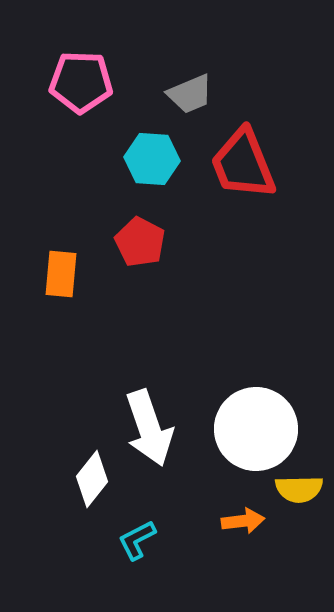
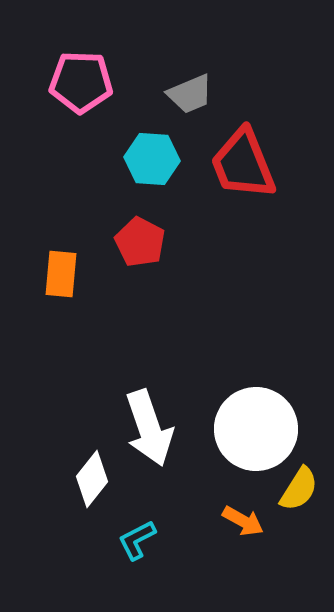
yellow semicircle: rotated 57 degrees counterclockwise
orange arrow: rotated 36 degrees clockwise
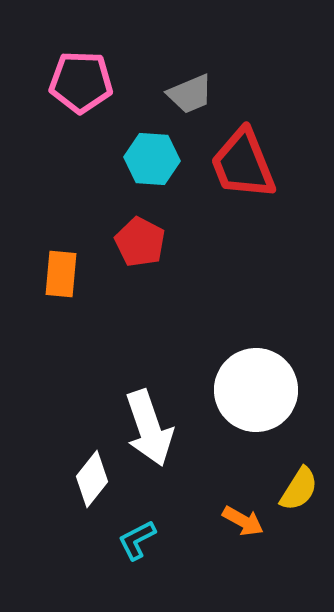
white circle: moved 39 px up
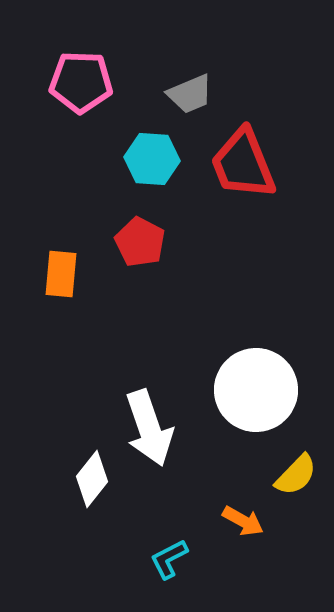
yellow semicircle: moved 3 px left, 14 px up; rotated 12 degrees clockwise
cyan L-shape: moved 32 px right, 19 px down
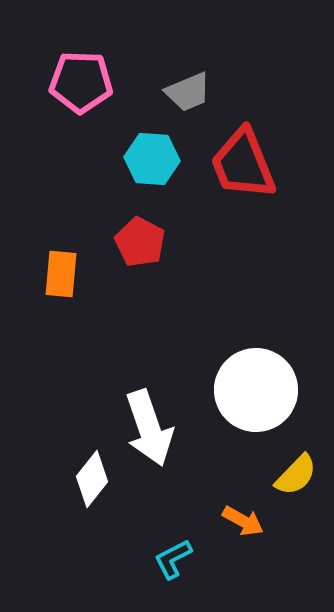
gray trapezoid: moved 2 px left, 2 px up
cyan L-shape: moved 4 px right
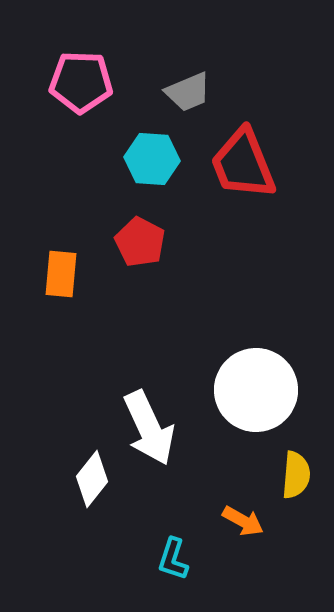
white arrow: rotated 6 degrees counterclockwise
yellow semicircle: rotated 39 degrees counterclockwise
cyan L-shape: rotated 45 degrees counterclockwise
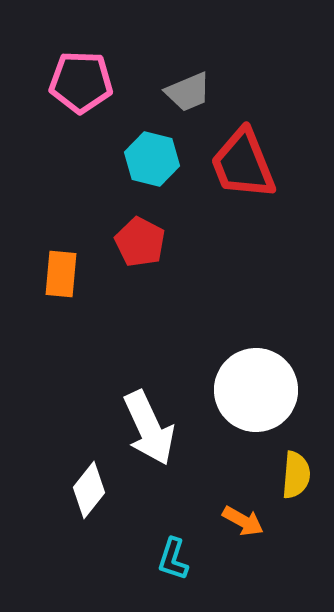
cyan hexagon: rotated 10 degrees clockwise
white diamond: moved 3 px left, 11 px down
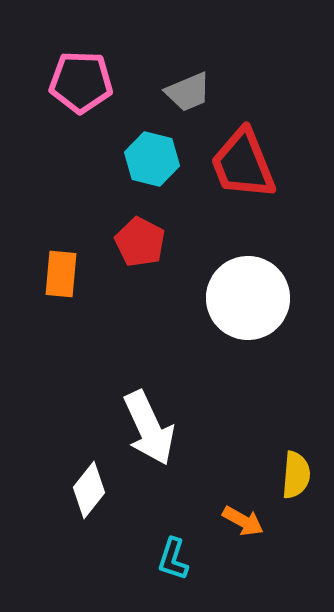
white circle: moved 8 px left, 92 px up
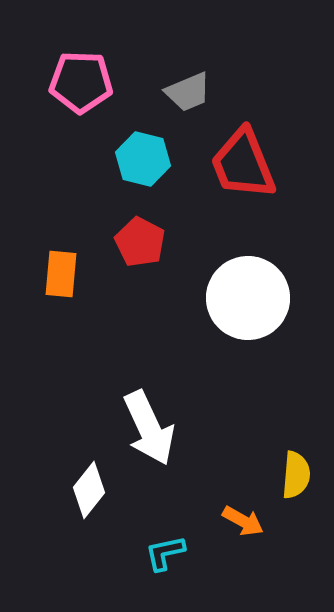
cyan hexagon: moved 9 px left
cyan L-shape: moved 8 px left, 6 px up; rotated 60 degrees clockwise
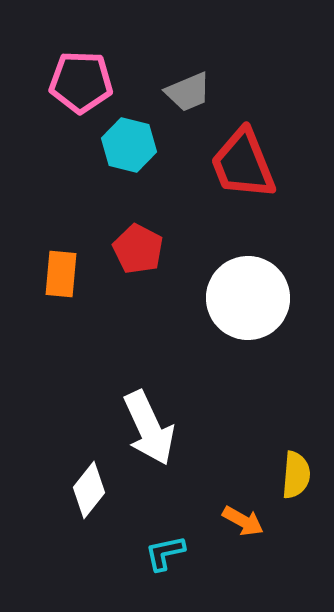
cyan hexagon: moved 14 px left, 14 px up
red pentagon: moved 2 px left, 7 px down
